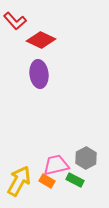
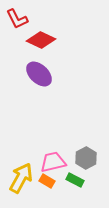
red L-shape: moved 2 px right, 2 px up; rotated 15 degrees clockwise
purple ellipse: rotated 40 degrees counterclockwise
pink trapezoid: moved 3 px left, 3 px up
yellow arrow: moved 2 px right, 3 px up
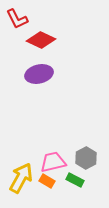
purple ellipse: rotated 56 degrees counterclockwise
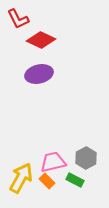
red L-shape: moved 1 px right
orange rectangle: rotated 14 degrees clockwise
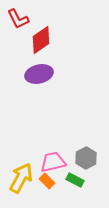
red diamond: rotated 60 degrees counterclockwise
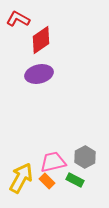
red L-shape: rotated 145 degrees clockwise
gray hexagon: moved 1 px left, 1 px up
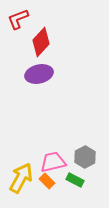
red L-shape: rotated 50 degrees counterclockwise
red diamond: moved 2 px down; rotated 12 degrees counterclockwise
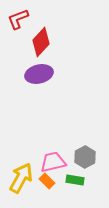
green rectangle: rotated 18 degrees counterclockwise
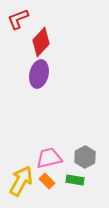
purple ellipse: rotated 64 degrees counterclockwise
pink trapezoid: moved 4 px left, 4 px up
yellow arrow: moved 3 px down
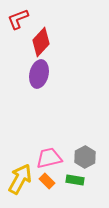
yellow arrow: moved 1 px left, 2 px up
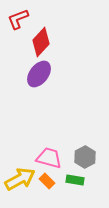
purple ellipse: rotated 24 degrees clockwise
pink trapezoid: rotated 28 degrees clockwise
yellow arrow: rotated 32 degrees clockwise
